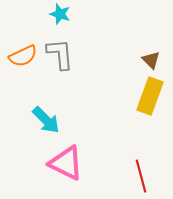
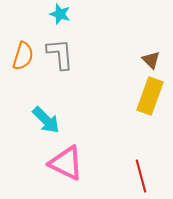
orange semicircle: rotated 48 degrees counterclockwise
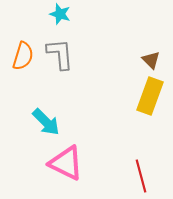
cyan arrow: moved 2 px down
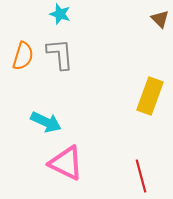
brown triangle: moved 9 px right, 41 px up
cyan arrow: rotated 20 degrees counterclockwise
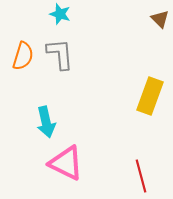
cyan arrow: rotated 52 degrees clockwise
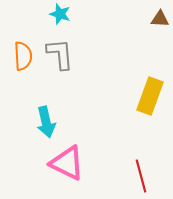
brown triangle: rotated 42 degrees counterclockwise
orange semicircle: rotated 20 degrees counterclockwise
pink triangle: moved 1 px right
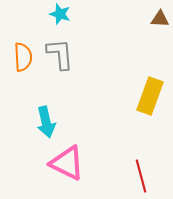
orange semicircle: moved 1 px down
